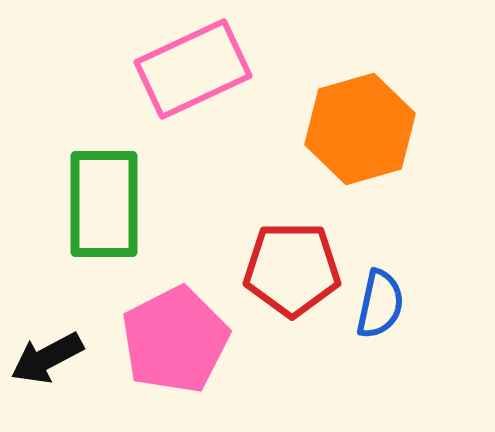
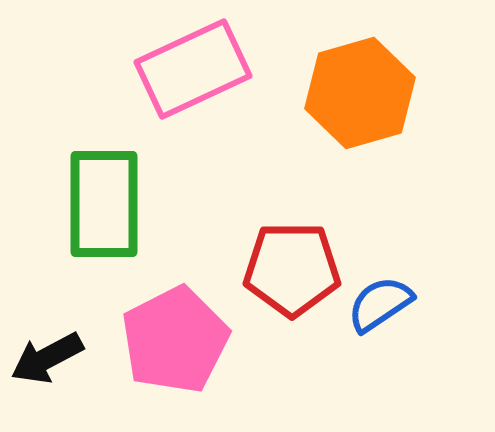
orange hexagon: moved 36 px up
blue semicircle: rotated 136 degrees counterclockwise
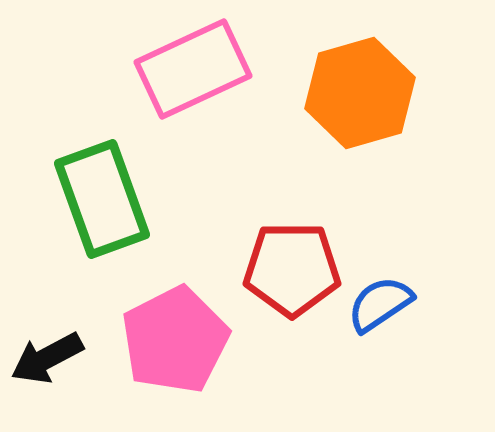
green rectangle: moved 2 px left, 5 px up; rotated 20 degrees counterclockwise
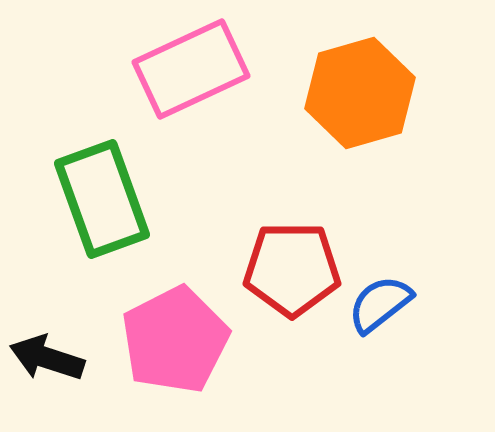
pink rectangle: moved 2 px left
blue semicircle: rotated 4 degrees counterclockwise
black arrow: rotated 46 degrees clockwise
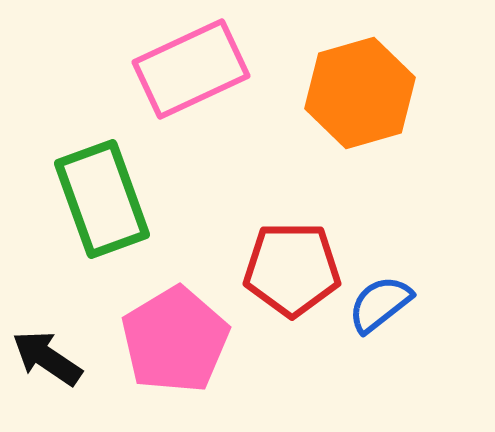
pink pentagon: rotated 4 degrees counterclockwise
black arrow: rotated 16 degrees clockwise
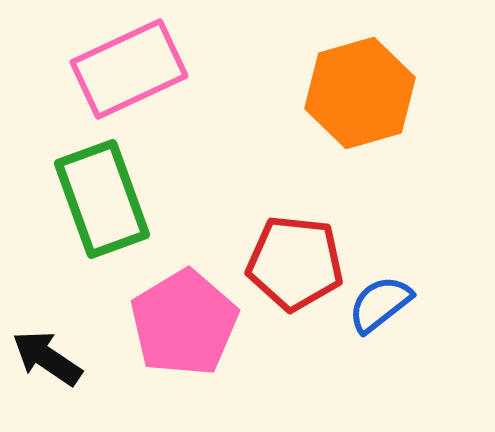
pink rectangle: moved 62 px left
red pentagon: moved 3 px right, 6 px up; rotated 6 degrees clockwise
pink pentagon: moved 9 px right, 17 px up
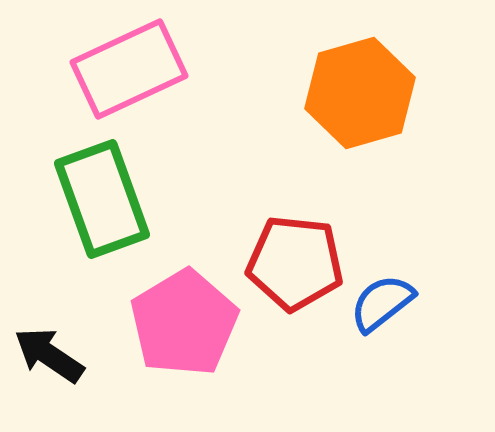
blue semicircle: moved 2 px right, 1 px up
black arrow: moved 2 px right, 3 px up
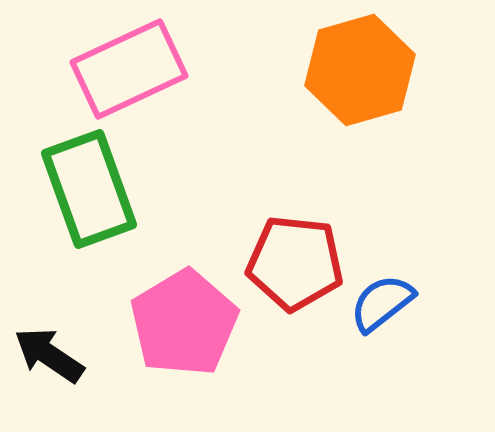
orange hexagon: moved 23 px up
green rectangle: moved 13 px left, 10 px up
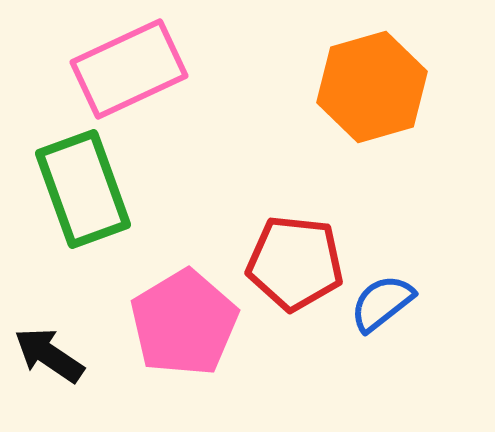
orange hexagon: moved 12 px right, 17 px down
green rectangle: moved 6 px left
